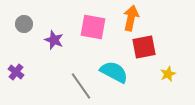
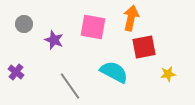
yellow star: rotated 14 degrees clockwise
gray line: moved 11 px left
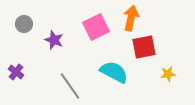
pink square: moved 3 px right; rotated 36 degrees counterclockwise
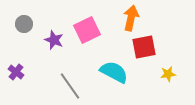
pink square: moved 9 px left, 3 px down
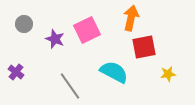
purple star: moved 1 px right, 1 px up
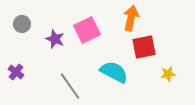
gray circle: moved 2 px left
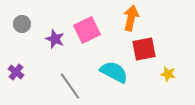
red square: moved 2 px down
yellow star: rotated 21 degrees clockwise
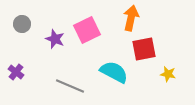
gray line: rotated 32 degrees counterclockwise
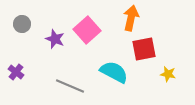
pink square: rotated 16 degrees counterclockwise
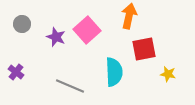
orange arrow: moved 2 px left, 2 px up
purple star: moved 1 px right, 2 px up
cyan semicircle: rotated 60 degrees clockwise
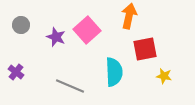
gray circle: moved 1 px left, 1 px down
red square: moved 1 px right
yellow star: moved 4 px left, 2 px down
